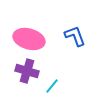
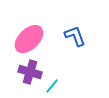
pink ellipse: rotated 60 degrees counterclockwise
purple cross: moved 3 px right, 1 px down
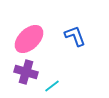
purple cross: moved 4 px left
cyan line: rotated 14 degrees clockwise
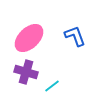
pink ellipse: moved 1 px up
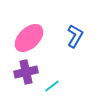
blue L-shape: rotated 50 degrees clockwise
purple cross: rotated 30 degrees counterclockwise
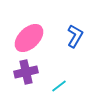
cyan line: moved 7 px right
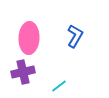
pink ellipse: rotated 44 degrees counterclockwise
purple cross: moved 3 px left
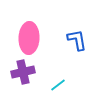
blue L-shape: moved 2 px right, 4 px down; rotated 40 degrees counterclockwise
cyan line: moved 1 px left, 1 px up
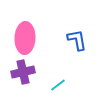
pink ellipse: moved 4 px left
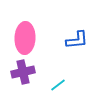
blue L-shape: rotated 95 degrees clockwise
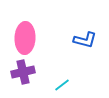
blue L-shape: moved 8 px right; rotated 20 degrees clockwise
cyan line: moved 4 px right
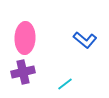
blue L-shape: rotated 25 degrees clockwise
cyan line: moved 3 px right, 1 px up
